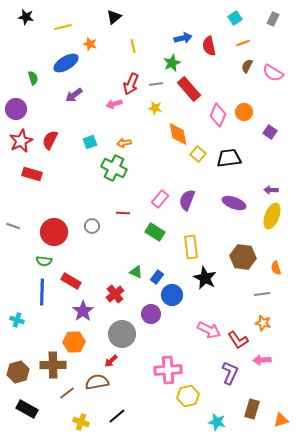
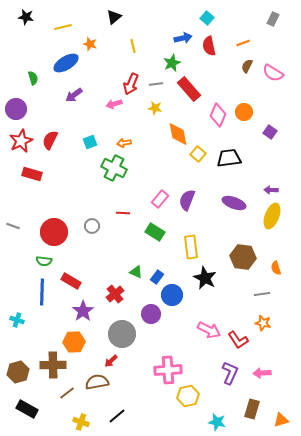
cyan square at (235, 18): moved 28 px left; rotated 16 degrees counterclockwise
pink arrow at (262, 360): moved 13 px down
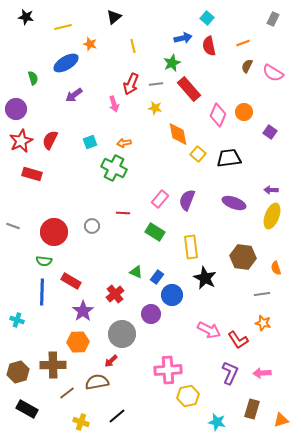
pink arrow at (114, 104): rotated 91 degrees counterclockwise
orange hexagon at (74, 342): moved 4 px right
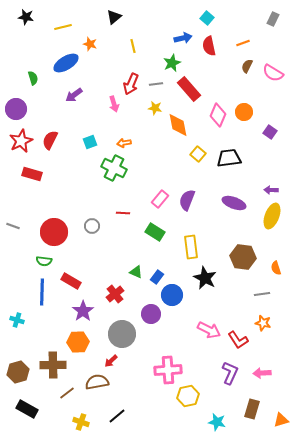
orange diamond at (178, 134): moved 9 px up
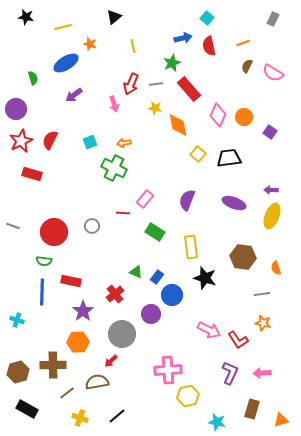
orange circle at (244, 112): moved 5 px down
pink rectangle at (160, 199): moved 15 px left
black star at (205, 278): rotated 10 degrees counterclockwise
red rectangle at (71, 281): rotated 18 degrees counterclockwise
yellow cross at (81, 422): moved 1 px left, 4 px up
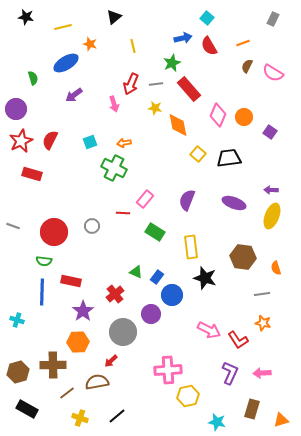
red semicircle at (209, 46): rotated 18 degrees counterclockwise
gray circle at (122, 334): moved 1 px right, 2 px up
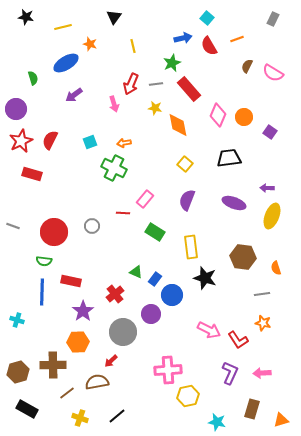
black triangle at (114, 17): rotated 14 degrees counterclockwise
orange line at (243, 43): moved 6 px left, 4 px up
yellow square at (198, 154): moved 13 px left, 10 px down
purple arrow at (271, 190): moved 4 px left, 2 px up
blue rectangle at (157, 277): moved 2 px left, 2 px down
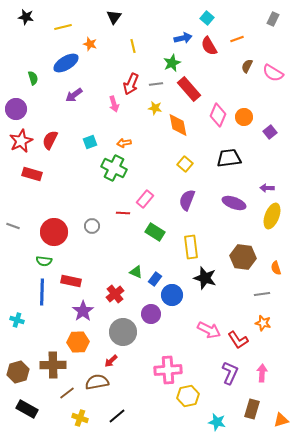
purple square at (270, 132): rotated 16 degrees clockwise
pink arrow at (262, 373): rotated 96 degrees clockwise
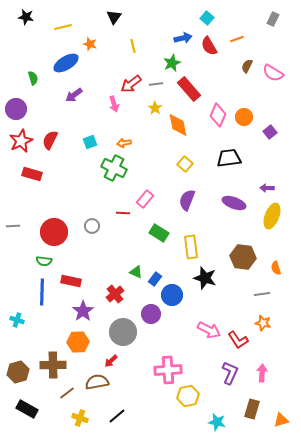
red arrow at (131, 84): rotated 30 degrees clockwise
yellow star at (155, 108): rotated 24 degrees clockwise
gray line at (13, 226): rotated 24 degrees counterclockwise
green rectangle at (155, 232): moved 4 px right, 1 px down
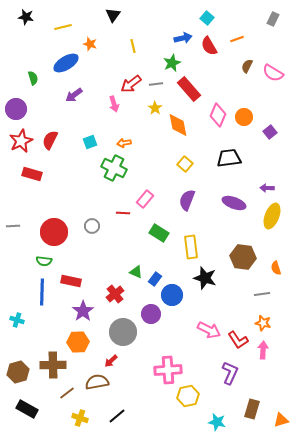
black triangle at (114, 17): moved 1 px left, 2 px up
pink arrow at (262, 373): moved 1 px right, 23 px up
